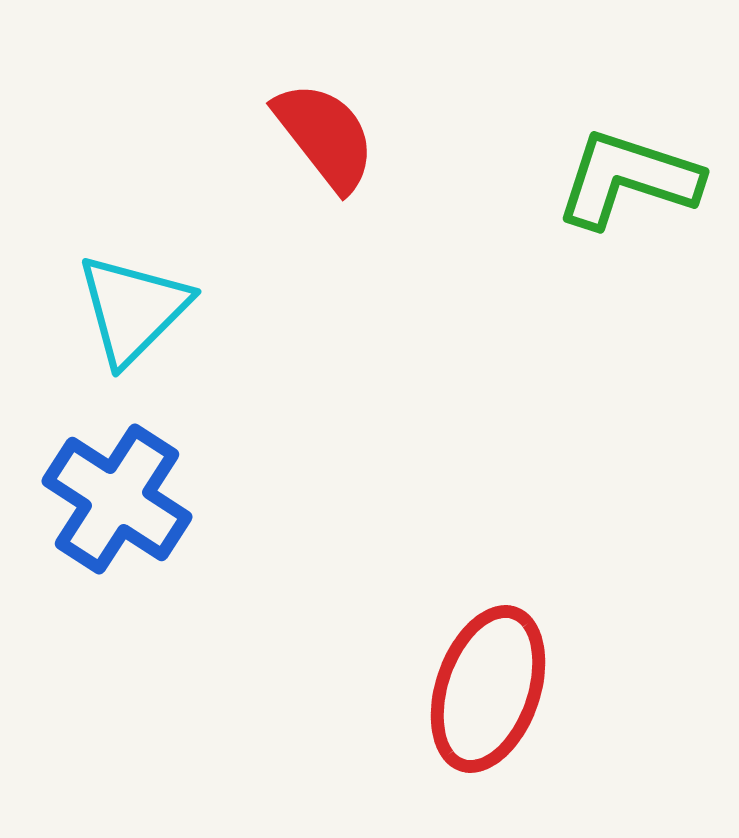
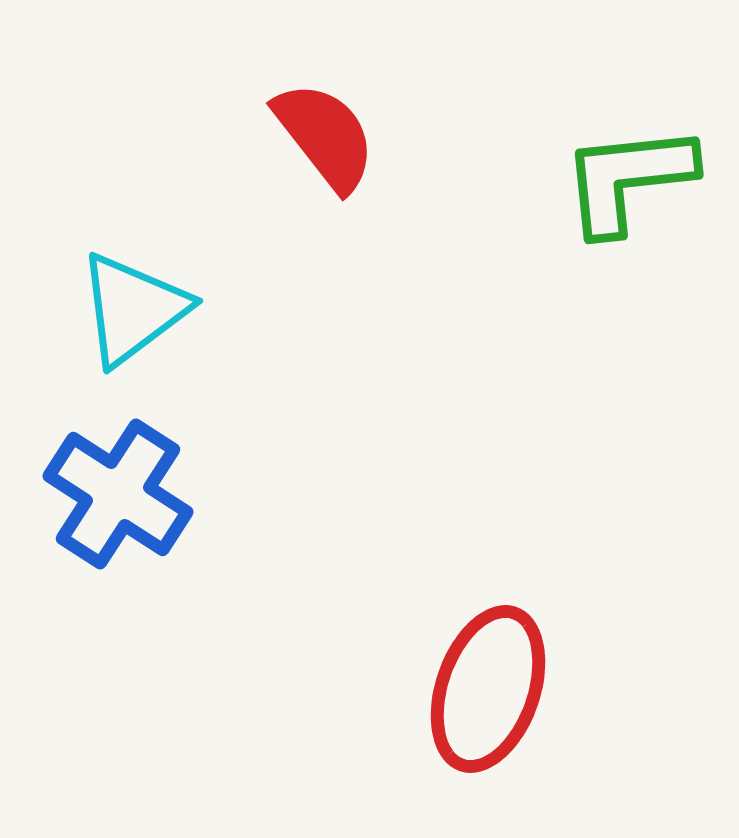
green L-shape: rotated 24 degrees counterclockwise
cyan triangle: rotated 8 degrees clockwise
blue cross: moved 1 px right, 5 px up
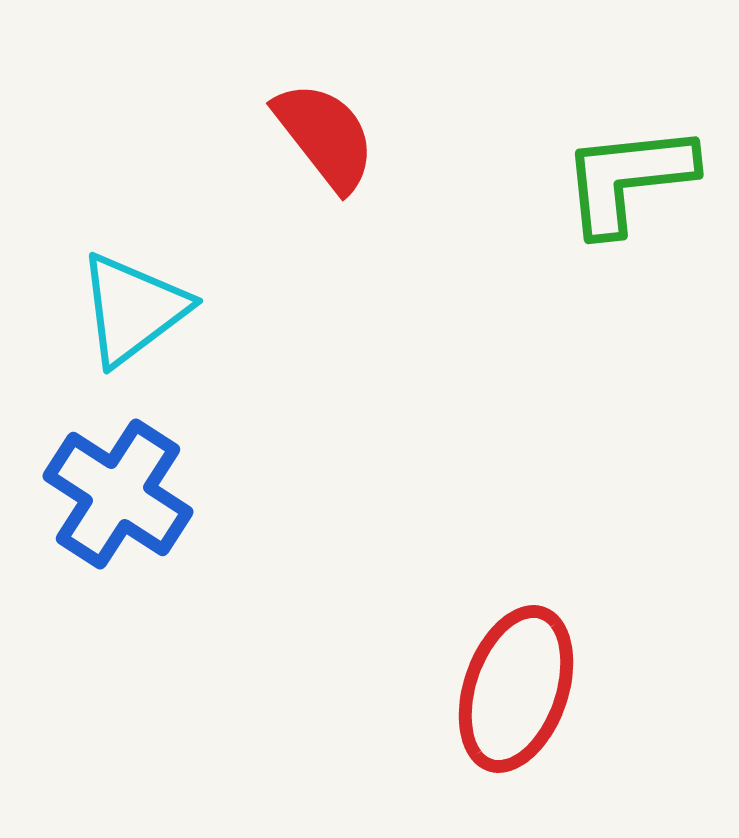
red ellipse: moved 28 px right
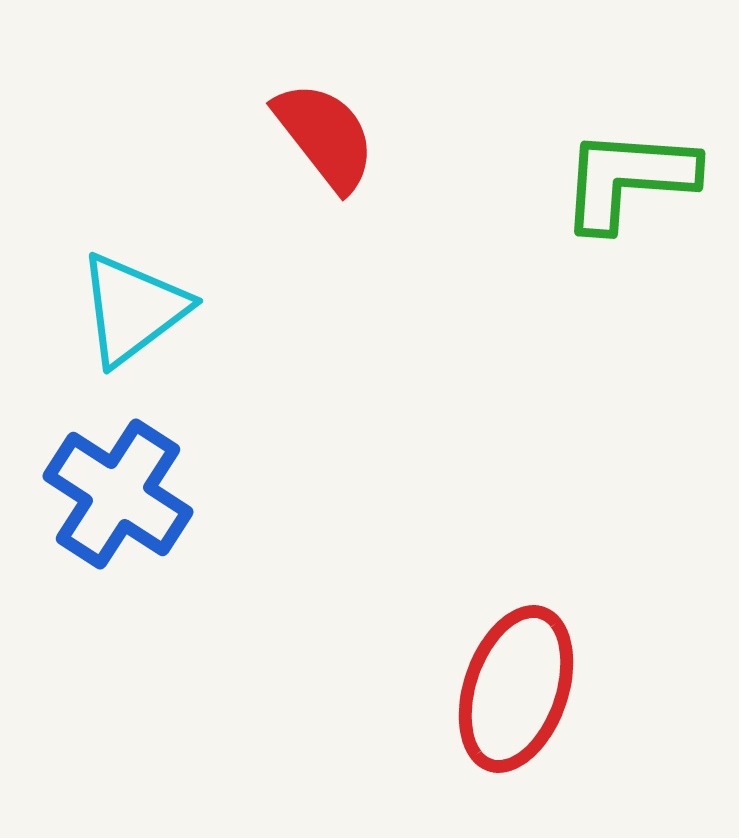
green L-shape: rotated 10 degrees clockwise
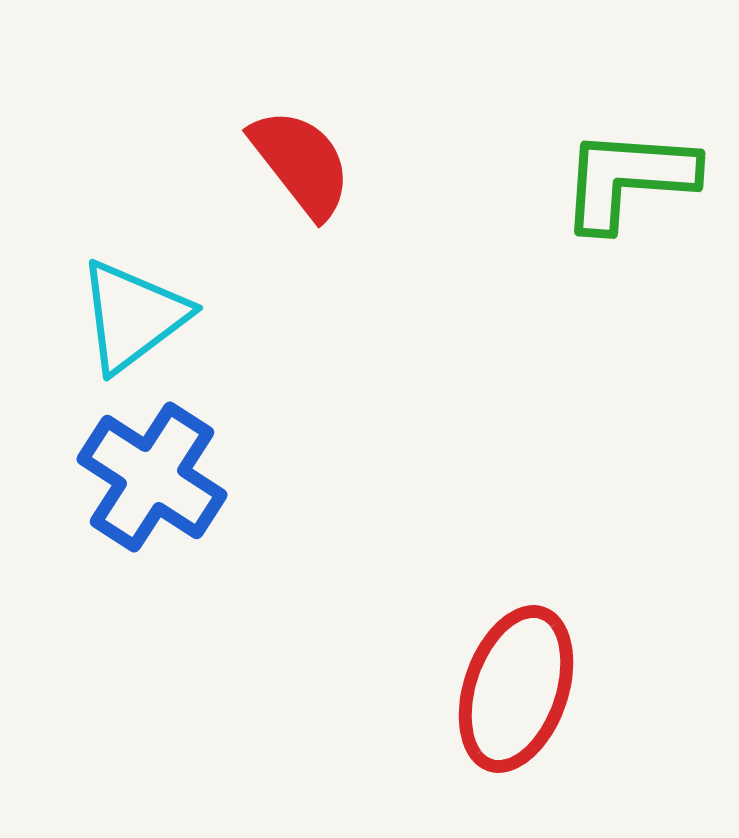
red semicircle: moved 24 px left, 27 px down
cyan triangle: moved 7 px down
blue cross: moved 34 px right, 17 px up
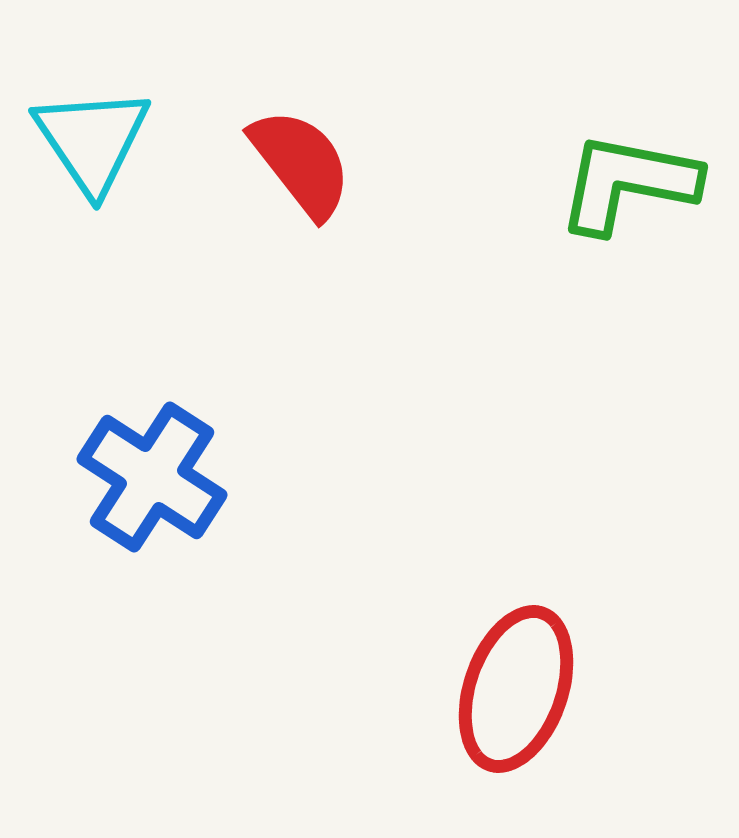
green L-shape: moved 4 px down; rotated 7 degrees clockwise
cyan triangle: moved 41 px left, 176 px up; rotated 27 degrees counterclockwise
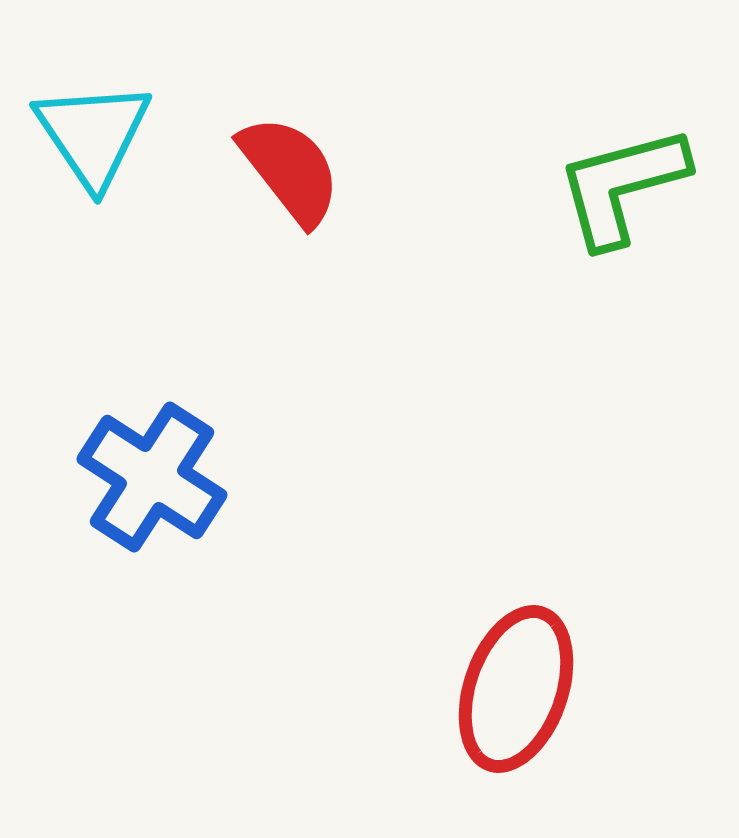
cyan triangle: moved 1 px right, 6 px up
red semicircle: moved 11 px left, 7 px down
green L-shape: moved 6 px left, 3 px down; rotated 26 degrees counterclockwise
